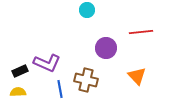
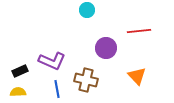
red line: moved 2 px left, 1 px up
purple L-shape: moved 5 px right, 2 px up
blue line: moved 3 px left
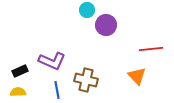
red line: moved 12 px right, 18 px down
purple circle: moved 23 px up
blue line: moved 1 px down
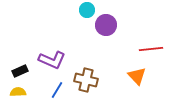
purple L-shape: moved 1 px up
blue line: rotated 42 degrees clockwise
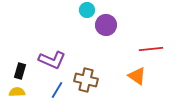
black rectangle: rotated 49 degrees counterclockwise
orange triangle: rotated 12 degrees counterclockwise
yellow semicircle: moved 1 px left
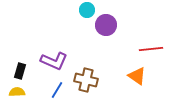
purple L-shape: moved 2 px right, 1 px down
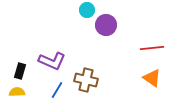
red line: moved 1 px right, 1 px up
purple L-shape: moved 2 px left
orange triangle: moved 15 px right, 2 px down
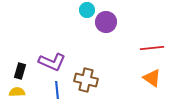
purple circle: moved 3 px up
purple L-shape: moved 1 px down
blue line: rotated 36 degrees counterclockwise
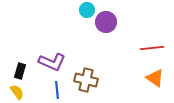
orange triangle: moved 3 px right
yellow semicircle: rotated 56 degrees clockwise
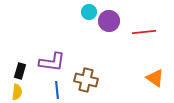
cyan circle: moved 2 px right, 2 px down
purple circle: moved 3 px right, 1 px up
red line: moved 8 px left, 16 px up
purple L-shape: rotated 16 degrees counterclockwise
yellow semicircle: rotated 42 degrees clockwise
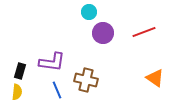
purple circle: moved 6 px left, 12 px down
red line: rotated 15 degrees counterclockwise
blue line: rotated 18 degrees counterclockwise
